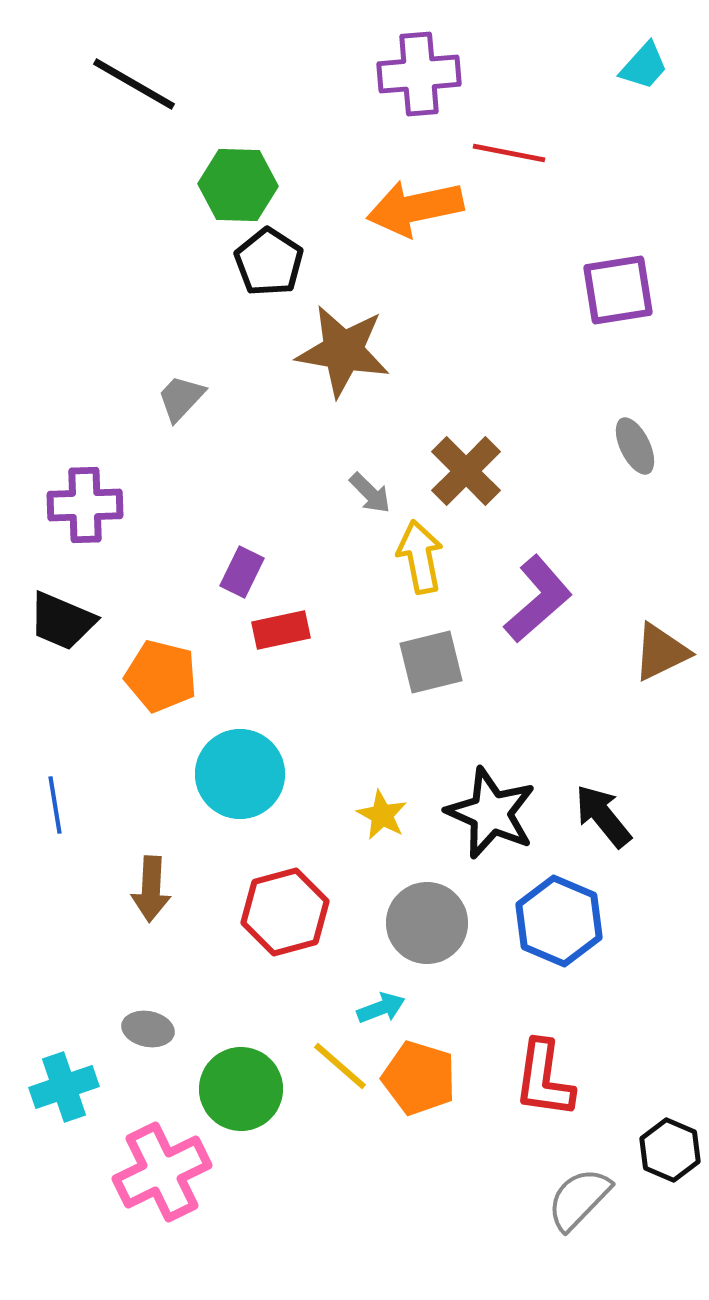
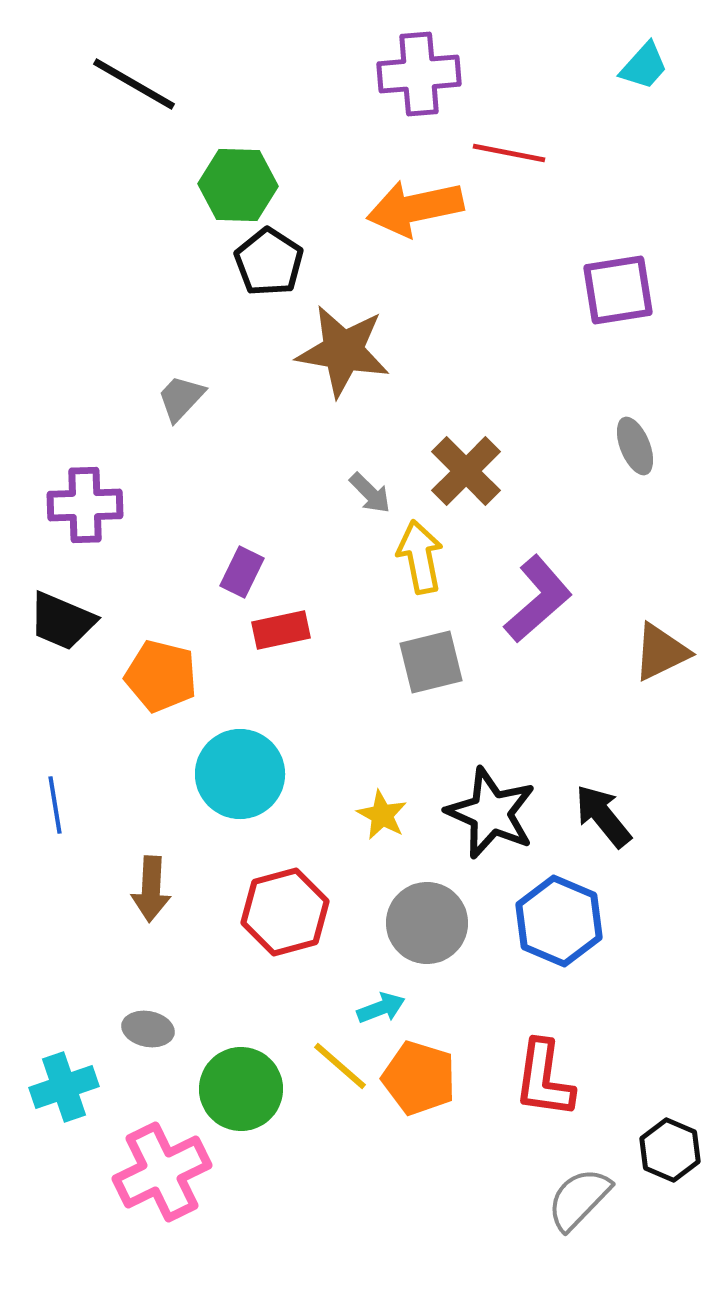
gray ellipse at (635, 446): rotated 4 degrees clockwise
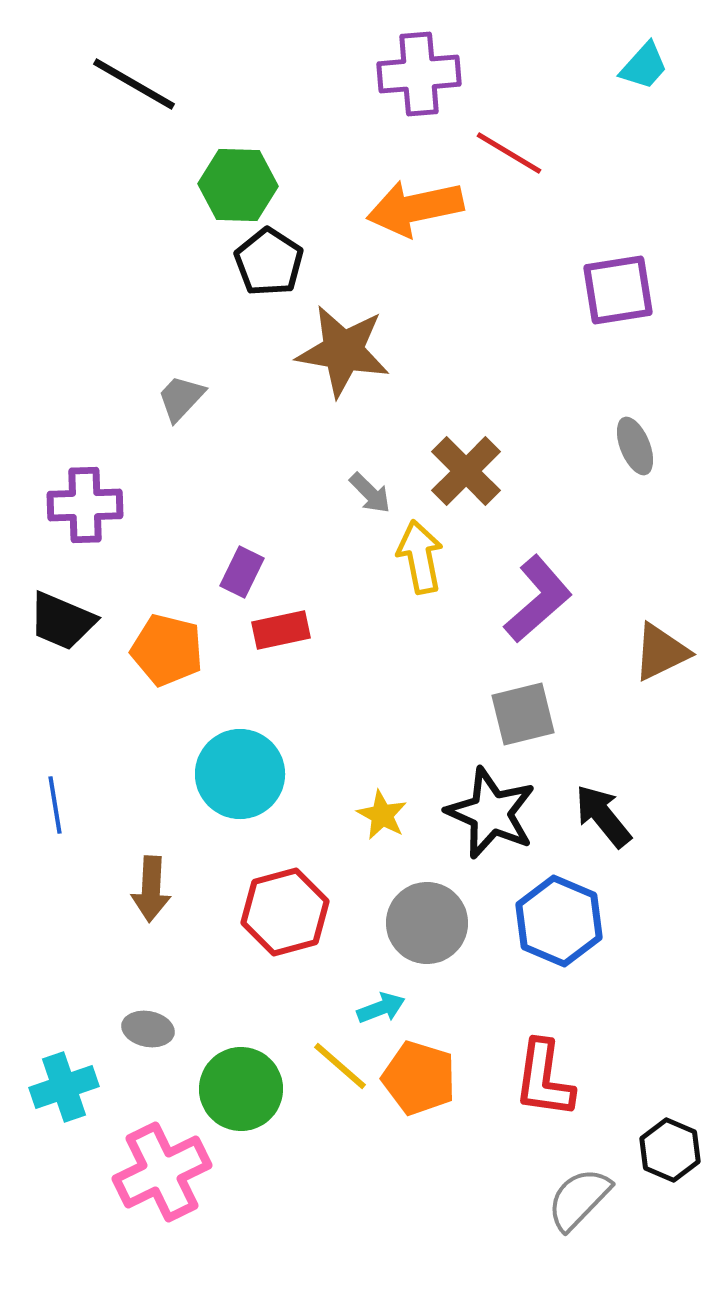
red line at (509, 153): rotated 20 degrees clockwise
gray square at (431, 662): moved 92 px right, 52 px down
orange pentagon at (161, 676): moved 6 px right, 26 px up
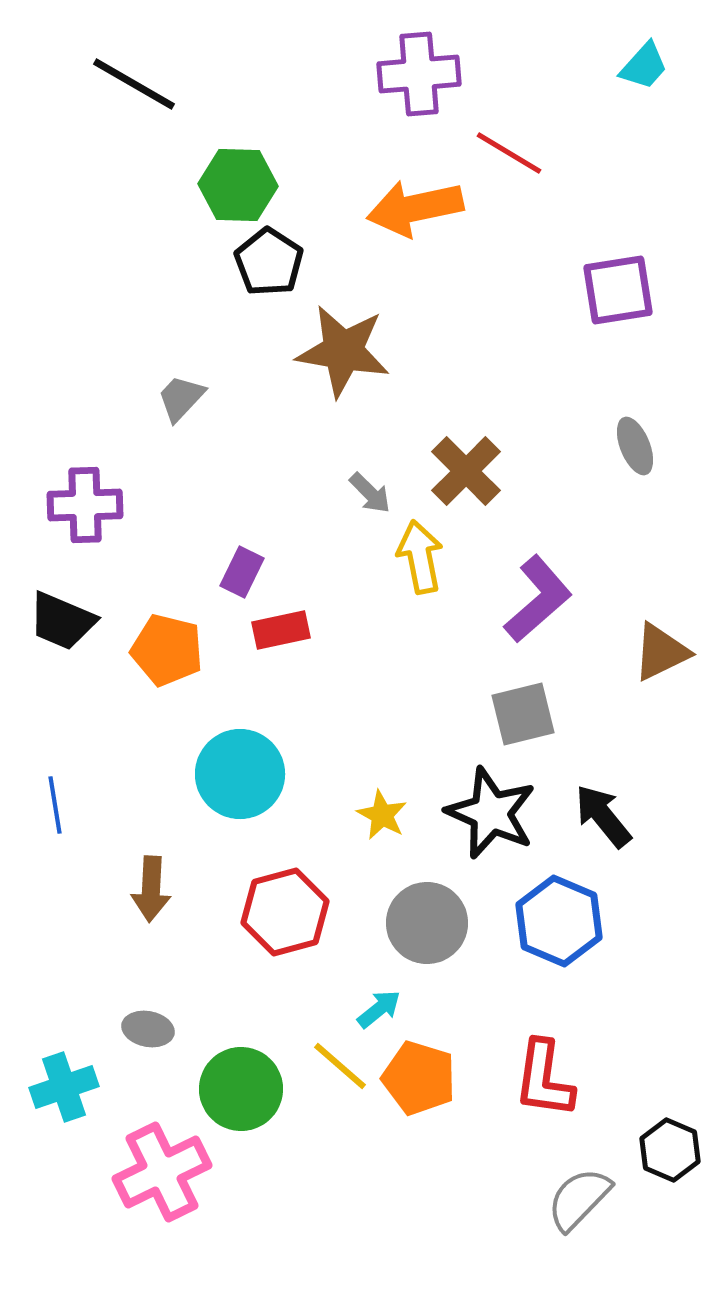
cyan arrow at (381, 1008): moved 2 px left, 1 px down; rotated 18 degrees counterclockwise
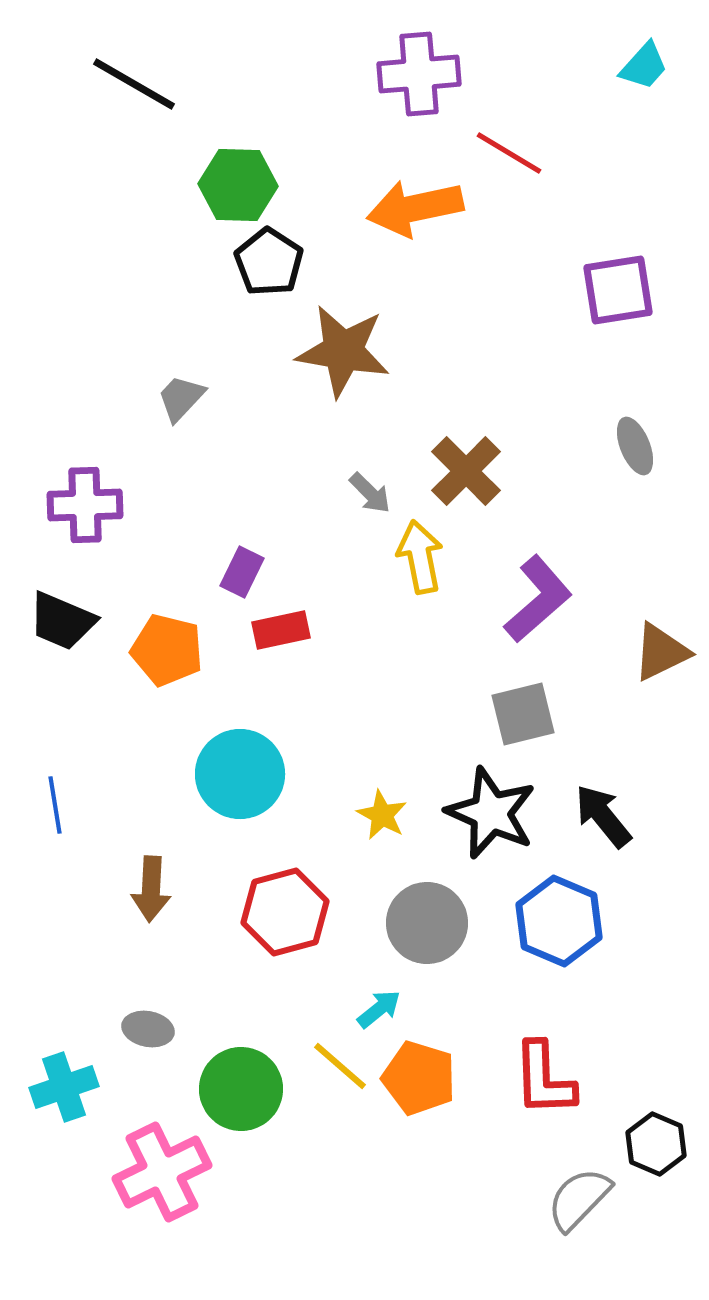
red L-shape at (544, 1079): rotated 10 degrees counterclockwise
black hexagon at (670, 1150): moved 14 px left, 6 px up
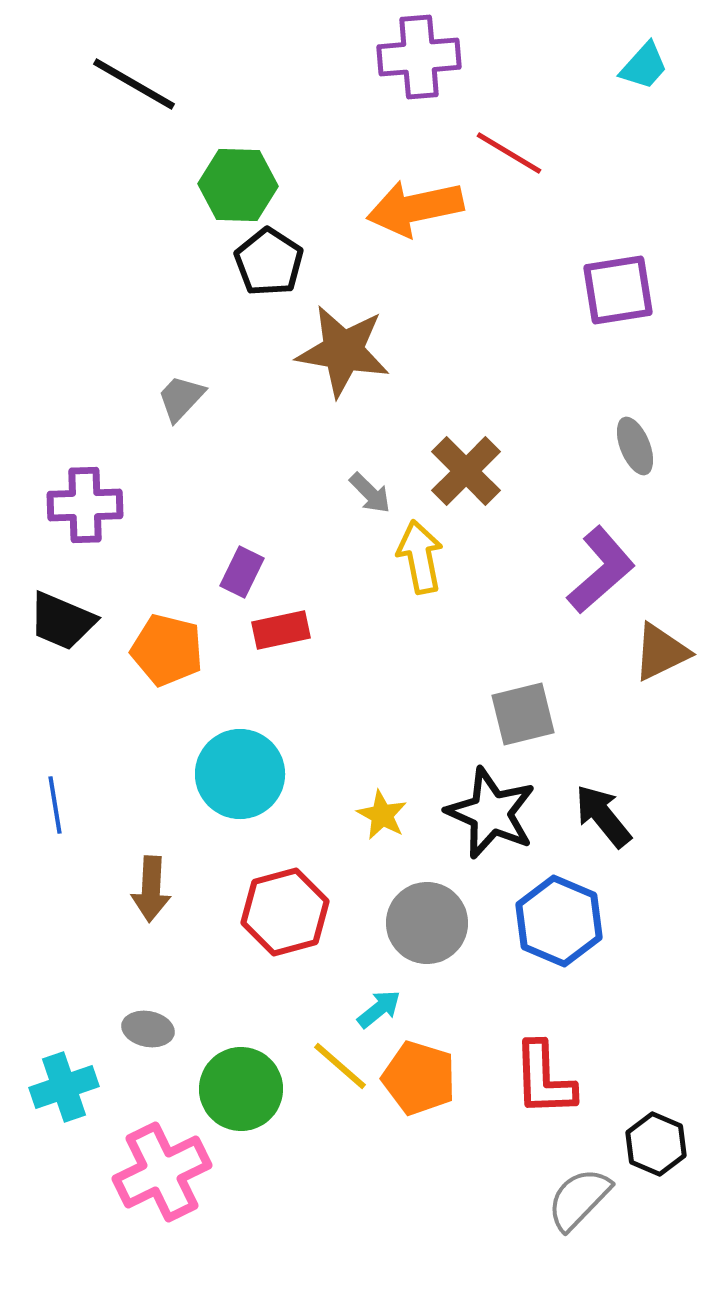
purple cross at (419, 74): moved 17 px up
purple L-shape at (538, 599): moved 63 px right, 29 px up
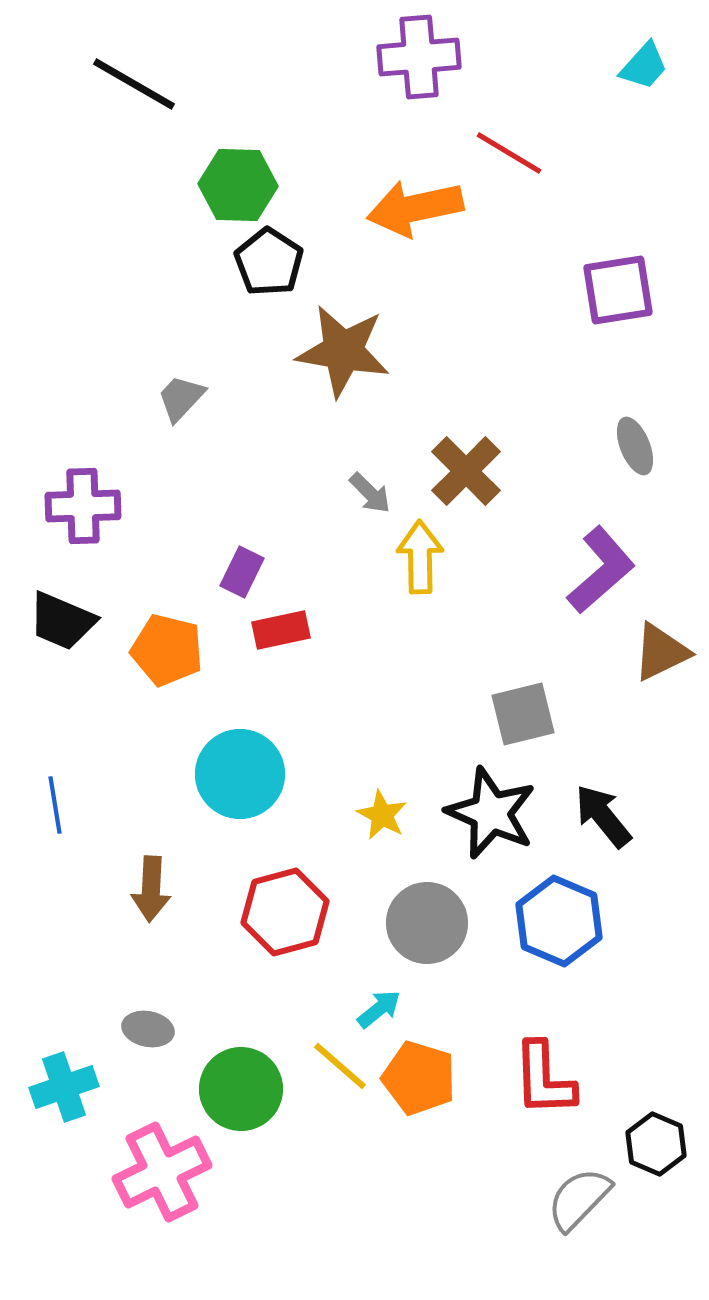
purple cross at (85, 505): moved 2 px left, 1 px down
yellow arrow at (420, 557): rotated 10 degrees clockwise
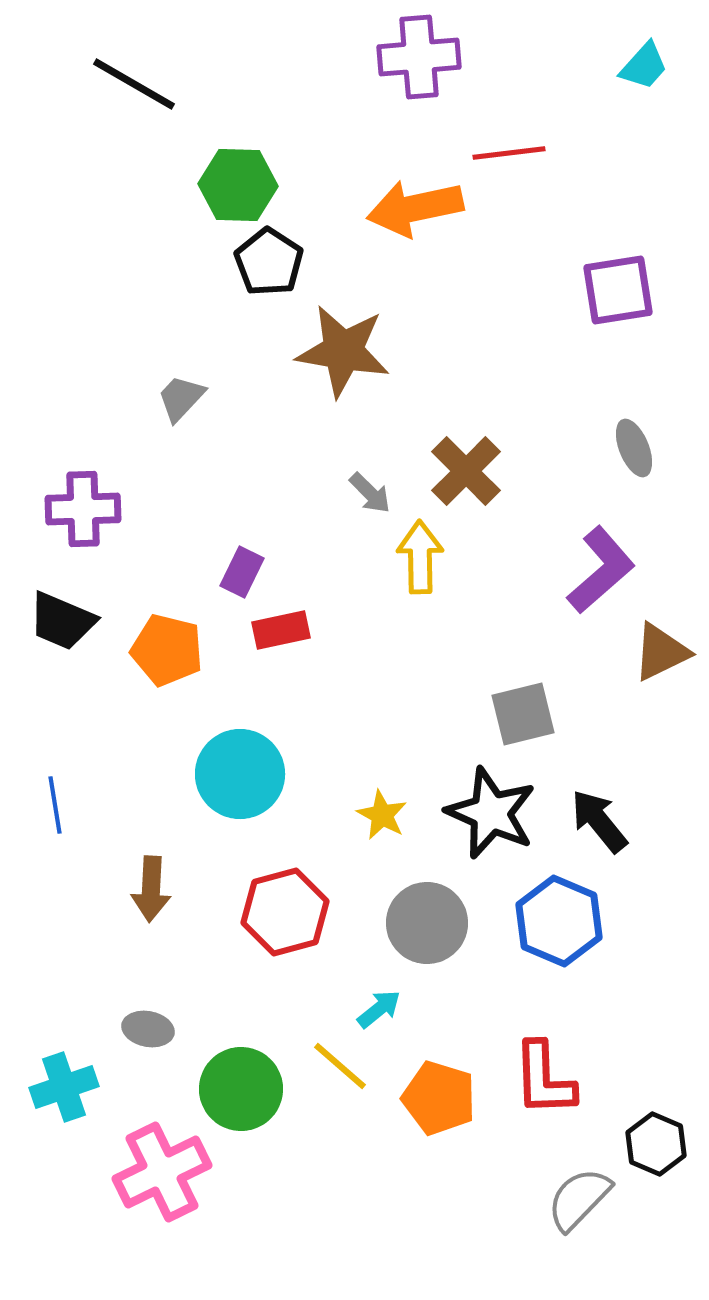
red line at (509, 153): rotated 38 degrees counterclockwise
gray ellipse at (635, 446): moved 1 px left, 2 px down
purple cross at (83, 506): moved 3 px down
black arrow at (603, 816): moved 4 px left, 5 px down
orange pentagon at (419, 1078): moved 20 px right, 20 px down
